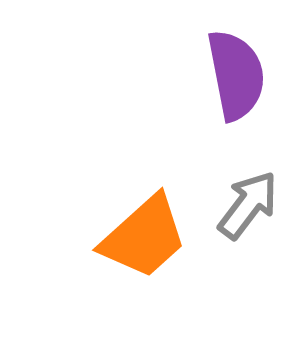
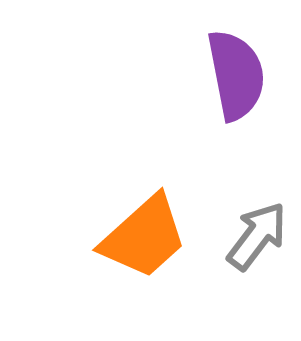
gray arrow: moved 9 px right, 31 px down
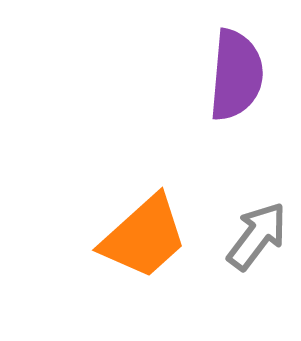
purple semicircle: rotated 16 degrees clockwise
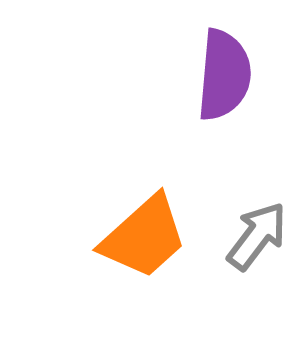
purple semicircle: moved 12 px left
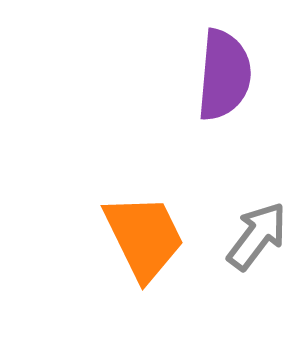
orange trapezoid: rotated 74 degrees counterclockwise
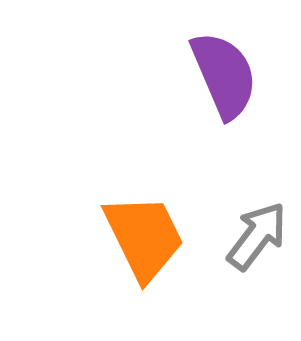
purple semicircle: rotated 28 degrees counterclockwise
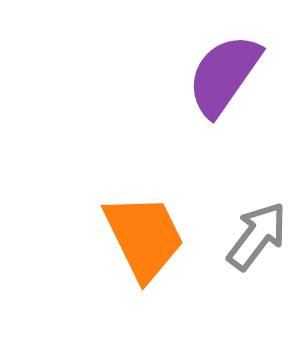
purple semicircle: rotated 122 degrees counterclockwise
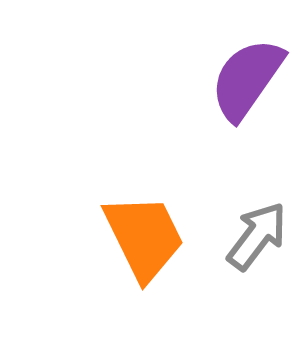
purple semicircle: moved 23 px right, 4 px down
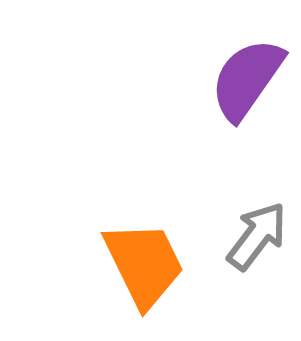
orange trapezoid: moved 27 px down
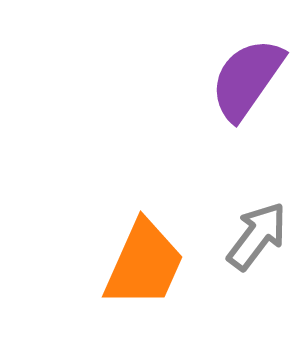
orange trapezoid: rotated 50 degrees clockwise
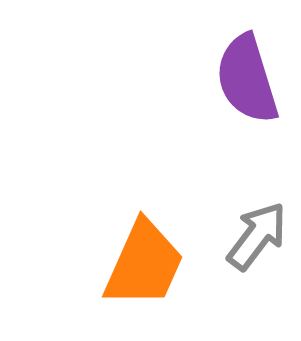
purple semicircle: rotated 52 degrees counterclockwise
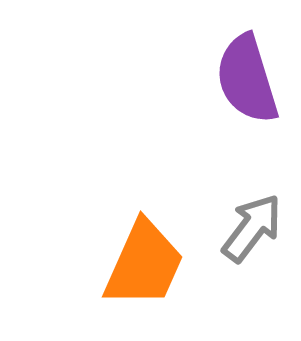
gray arrow: moved 5 px left, 8 px up
